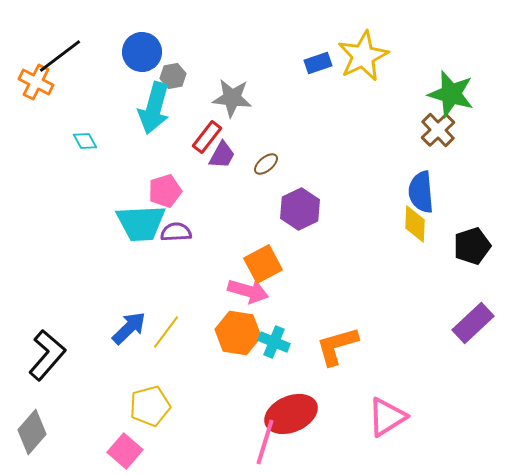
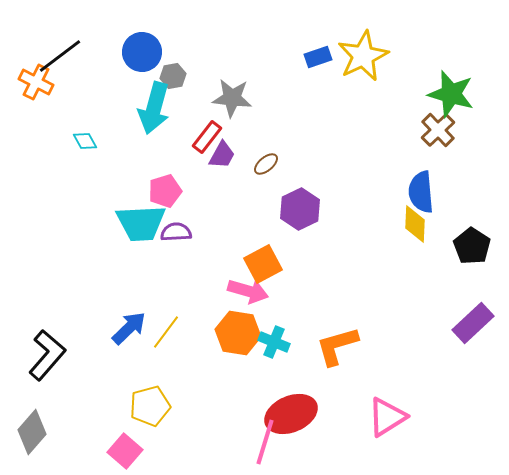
blue rectangle: moved 6 px up
black pentagon: rotated 21 degrees counterclockwise
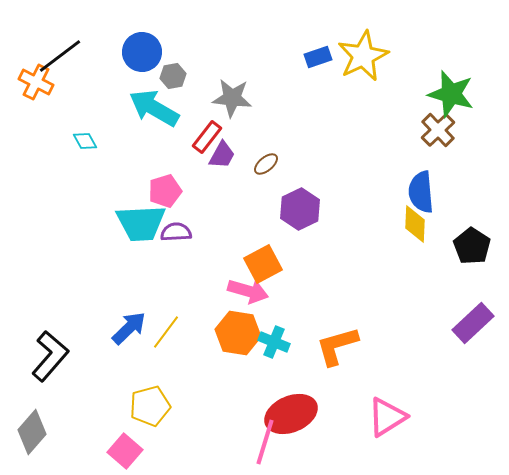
cyan arrow: rotated 105 degrees clockwise
black L-shape: moved 3 px right, 1 px down
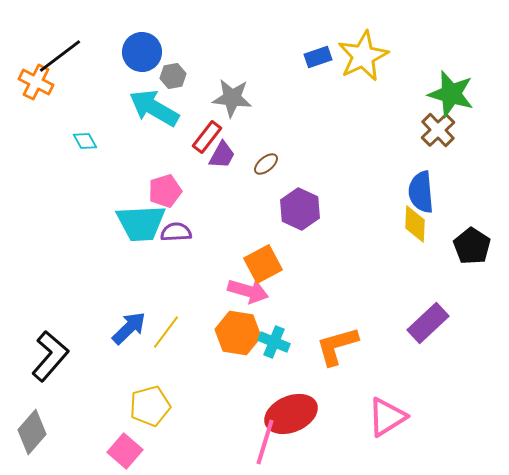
purple hexagon: rotated 9 degrees counterclockwise
purple rectangle: moved 45 px left
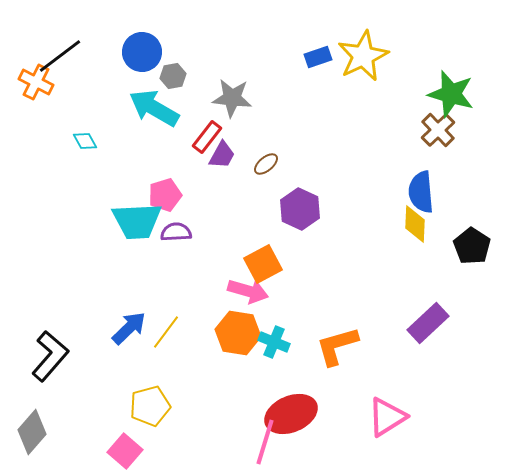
pink pentagon: moved 4 px down
cyan trapezoid: moved 4 px left, 2 px up
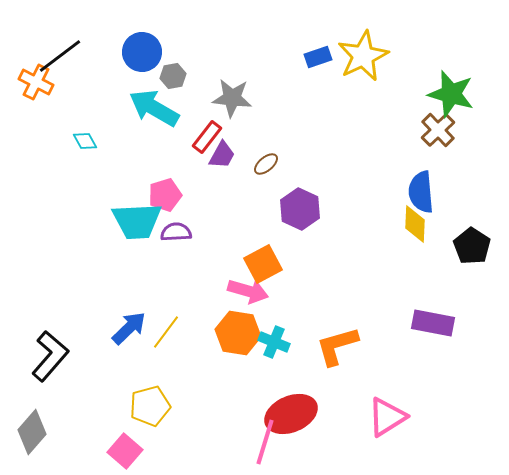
purple rectangle: moved 5 px right; rotated 54 degrees clockwise
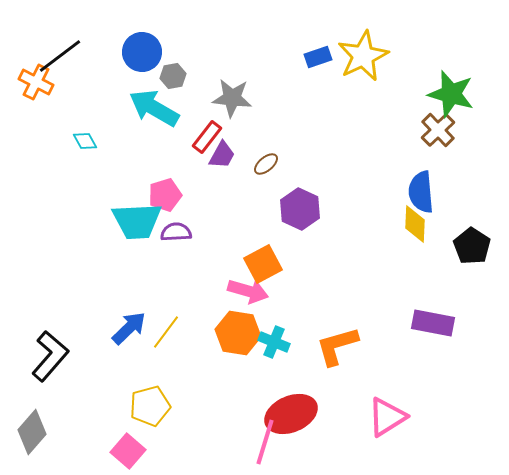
pink square: moved 3 px right
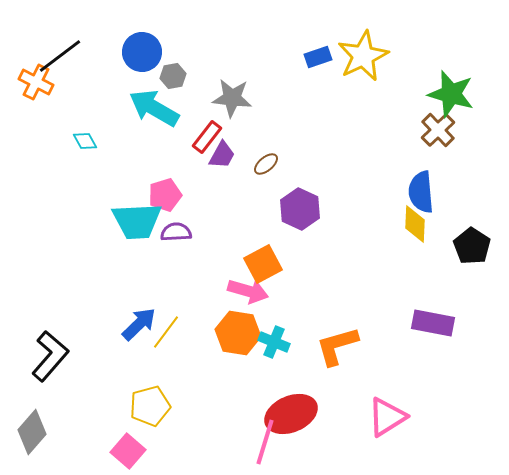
blue arrow: moved 10 px right, 4 px up
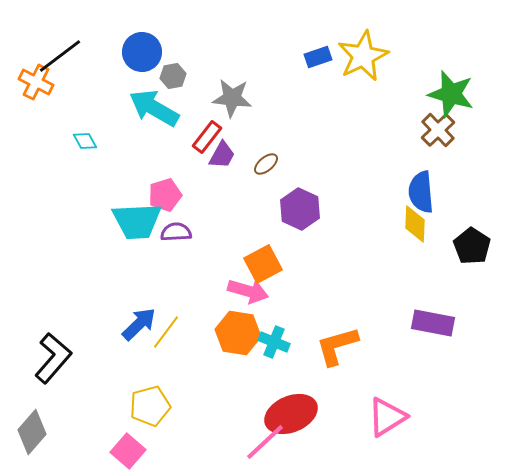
black L-shape: moved 3 px right, 2 px down
pink line: rotated 30 degrees clockwise
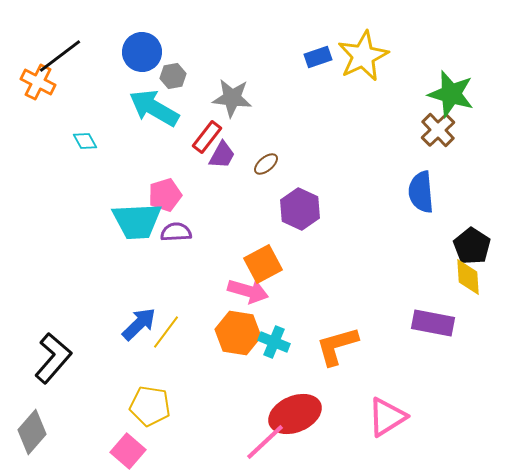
orange cross: moved 2 px right
yellow diamond: moved 53 px right, 53 px down; rotated 6 degrees counterclockwise
yellow pentagon: rotated 24 degrees clockwise
red ellipse: moved 4 px right
